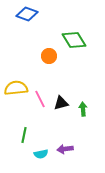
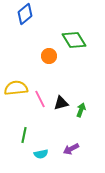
blue diamond: moved 2 px left; rotated 60 degrees counterclockwise
green arrow: moved 2 px left, 1 px down; rotated 24 degrees clockwise
purple arrow: moved 6 px right; rotated 21 degrees counterclockwise
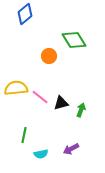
pink line: moved 2 px up; rotated 24 degrees counterclockwise
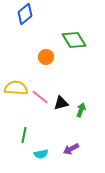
orange circle: moved 3 px left, 1 px down
yellow semicircle: rotated 10 degrees clockwise
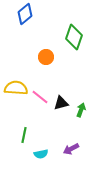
green diamond: moved 3 px up; rotated 50 degrees clockwise
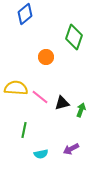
black triangle: moved 1 px right
green line: moved 5 px up
